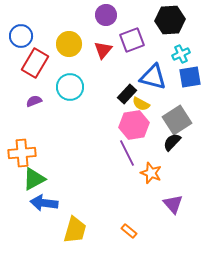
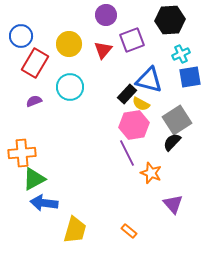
blue triangle: moved 4 px left, 3 px down
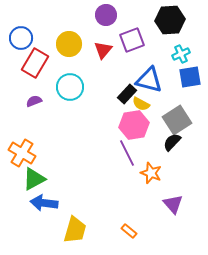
blue circle: moved 2 px down
orange cross: rotated 36 degrees clockwise
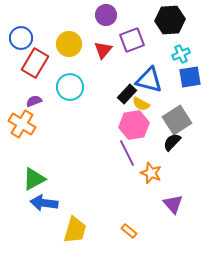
orange cross: moved 29 px up
